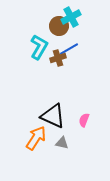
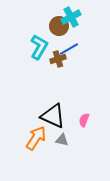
brown cross: moved 1 px down
gray triangle: moved 3 px up
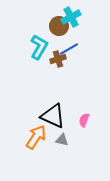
orange arrow: moved 1 px up
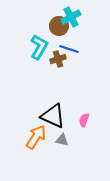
blue line: rotated 48 degrees clockwise
